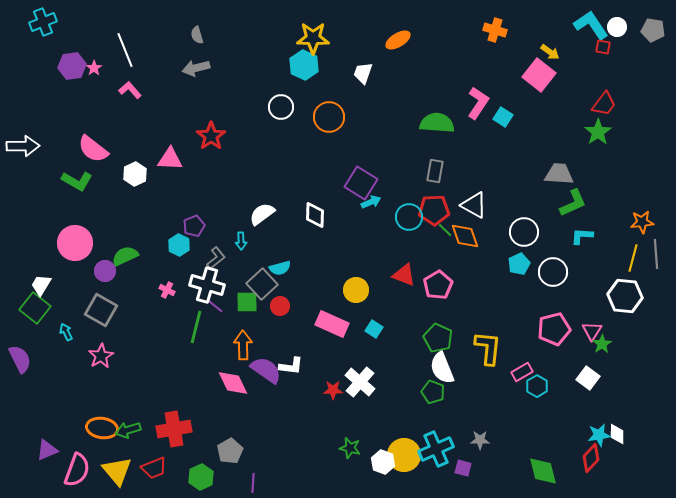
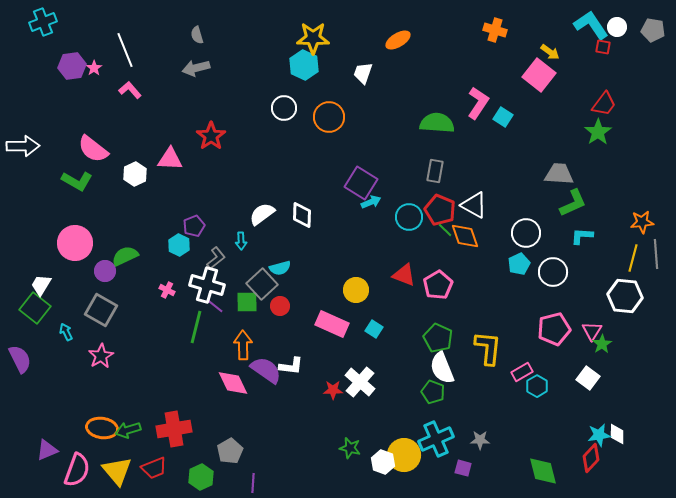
white circle at (281, 107): moved 3 px right, 1 px down
red pentagon at (434, 210): moved 6 px right; rotated 24 degrees clockwise
white diamond at (315, 215): moved 13 px left
white circle at (524, 232): moved 2 px right, 1 px down
cyan cross at (436, 449): moved 10 px up
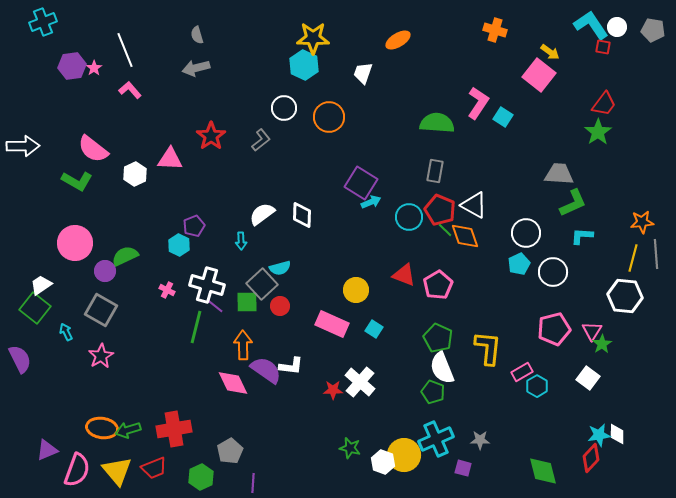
gray L-shape at (216, 258): moved 45 px right, 118 px up
white trapezoid at (41, 285): rotated 25 degrees clockwise
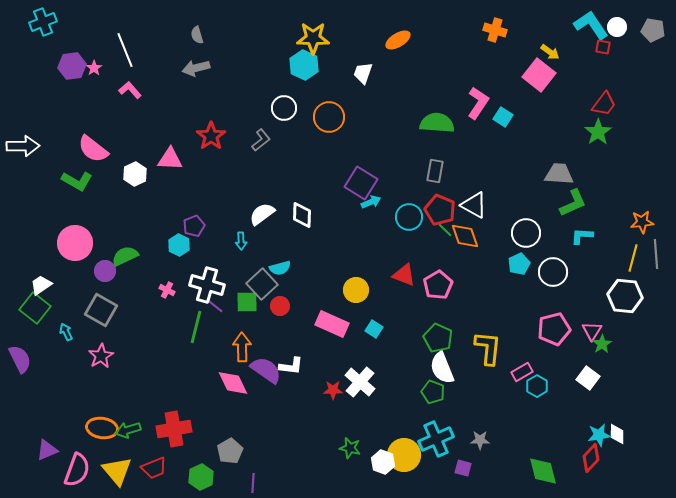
orange arrow at (243, 345): moved 1 px left, 2 px down
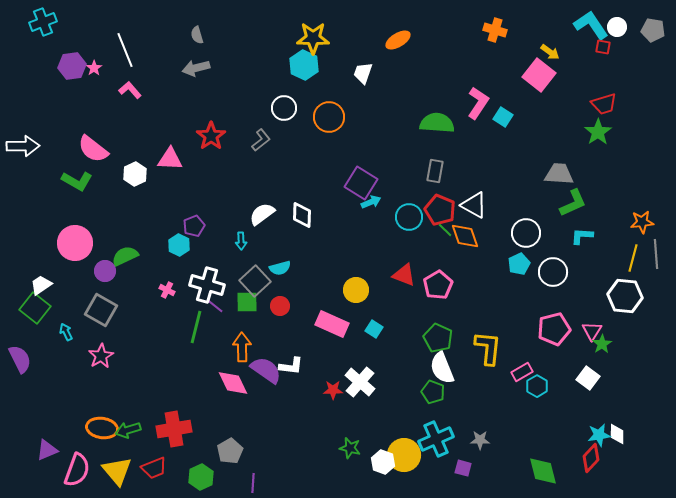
red trapezoid at (604, 104): rotated 36 degrees clockwise
gray square at (262, 284): moved 7 px left, 3 px up
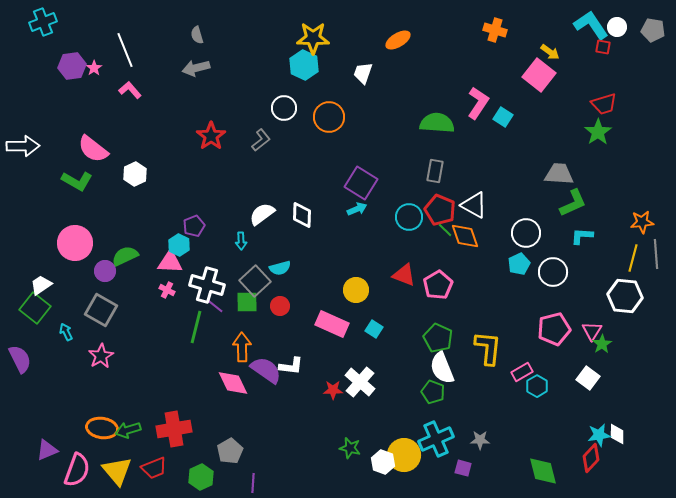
pink triangle at (170, 159): moved 103 px down
cyan arrow at (371, 202): moved 14 px left, 7 px down
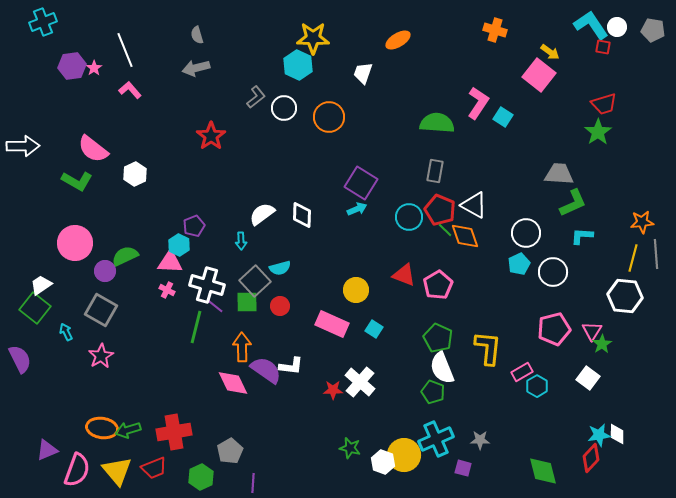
cyan hexagon at (304, 65): moved 6 px left
gray L-shape at (261, 140): moved 5 px left, 43 px up
red cross at (174, 429): moved 3 px down
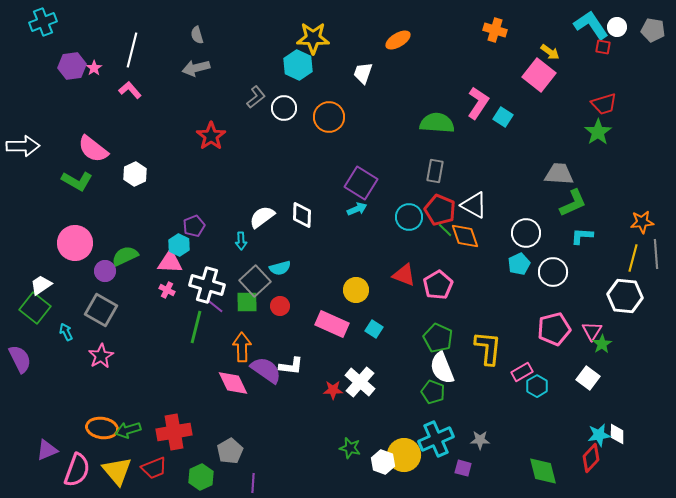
white line at (125, 50): moved 7 px right; rotated 36 degrees clockwise
white semicircle at (262, 214): moved 3 px down
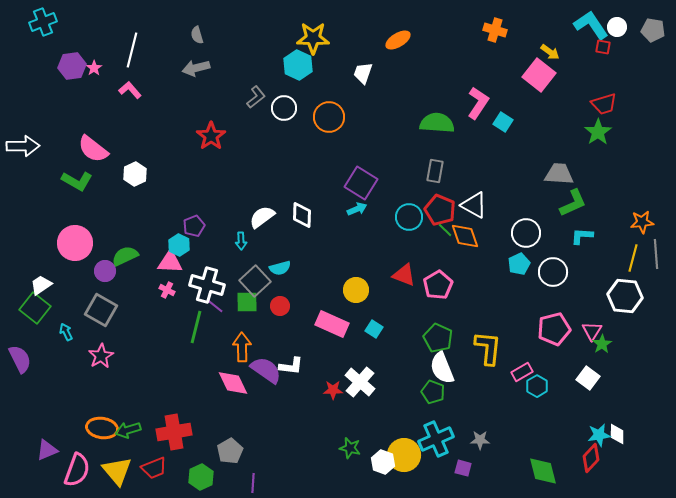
cyan square at (503, 117): moved 5 px down
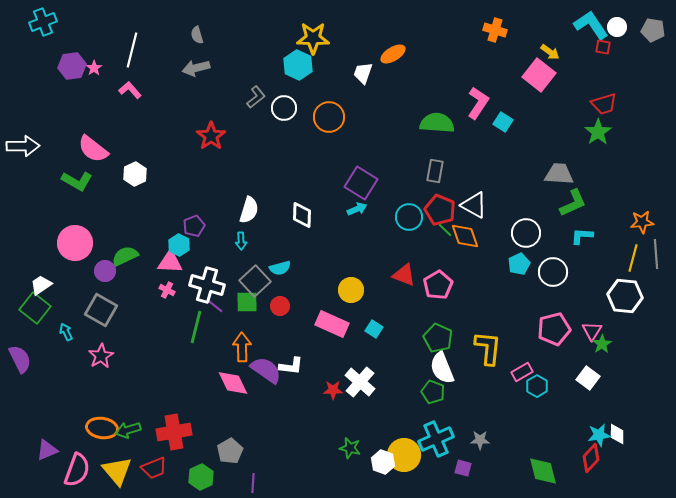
orange ellipse at (398, 40): moved 5 px left, 14 px down
white semicircle at (262, 217): moved 13 px left, 7 px up; rotated 144 degrees clockwise
yellow circle at (356, 290): moved 5 px left
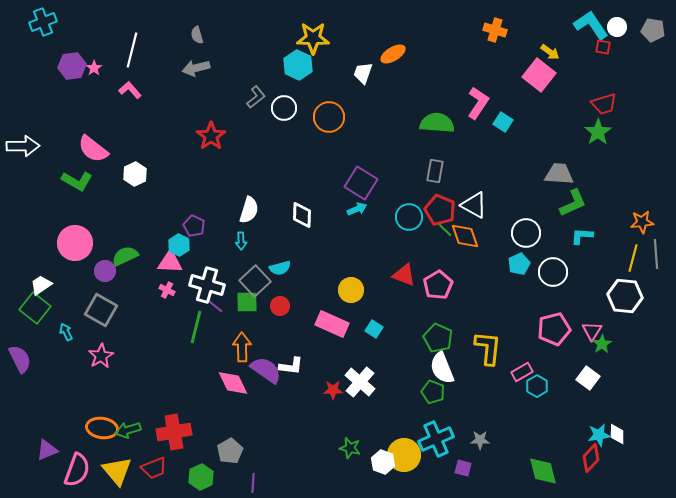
purple pentagon at (194, 226): rotated 25 degrees counterclockwise
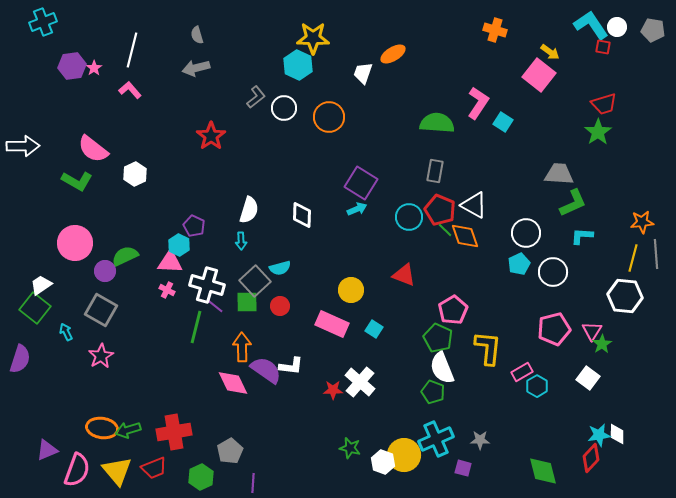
pink pentagon at (438, 285): moved 15 px right, 25 px down
purple semicircle at (20, 359): rotated 44 degrees clockwise
